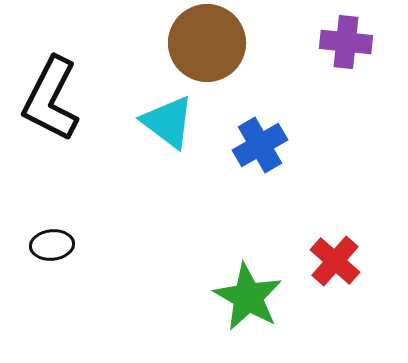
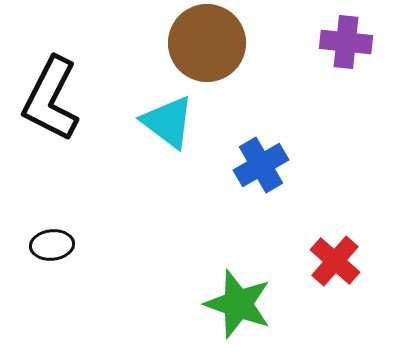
blue cross: moved 1 px right, 20 px down
green star: moved 10 px left, 7 px down; rotated 10 degrees counterclockwise
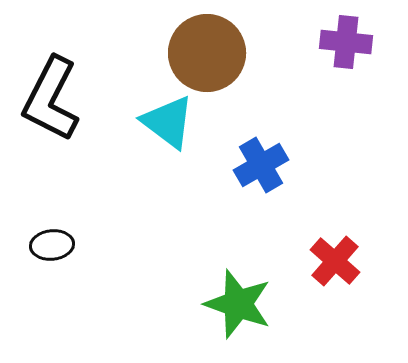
brown circle: moved 10 px down
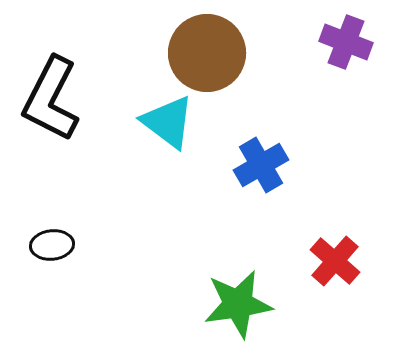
purple cross: rotated 15 degrees clockwise
green star: rotated 28 degrees counterclockwise
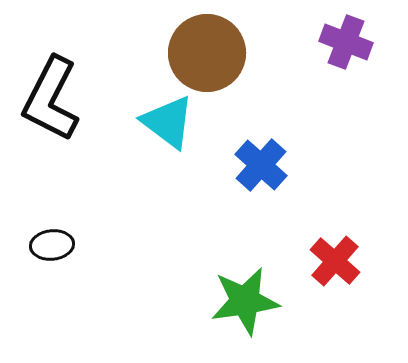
blue cross: rotated 18 degrees counterclockwise
green star: moved 7 px right, 3 px up
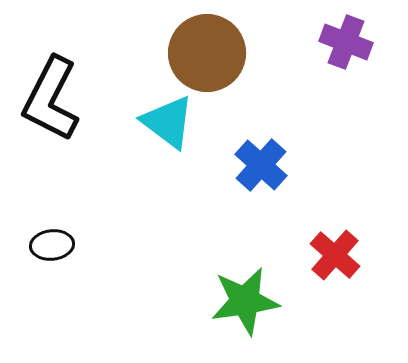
red cross: moved 6 px up
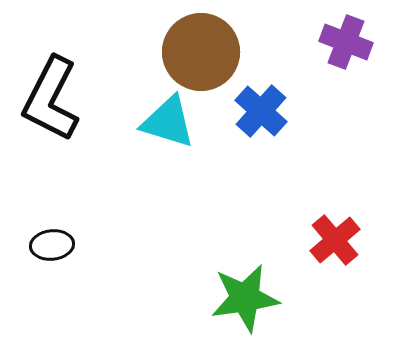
brown circle: moved 6 px left, 1 px up
cyan triangle: rotated 20 degrees counterclockwise
blue cross: moved 54 px up
red cross: moved 15 px up; rotated 9 degrees clockwise
green star: moved 3 px up
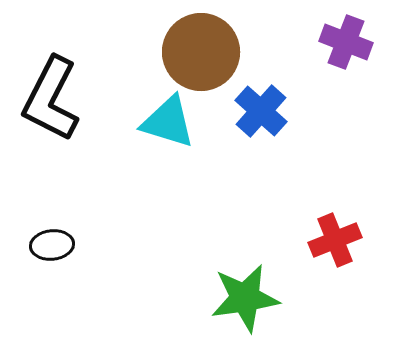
red cross: rotated 18 degrees clockwise
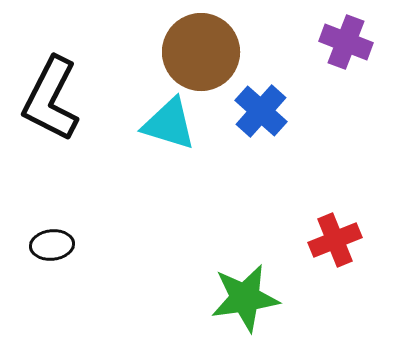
cyan triangle: moved 1 px right, 2 px down
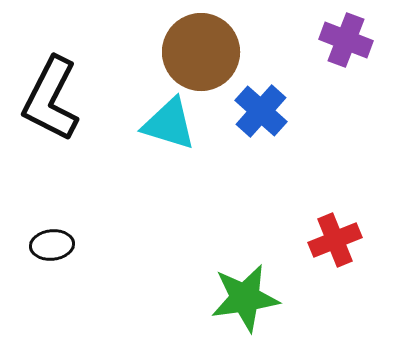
purple cross: moved 2 px up
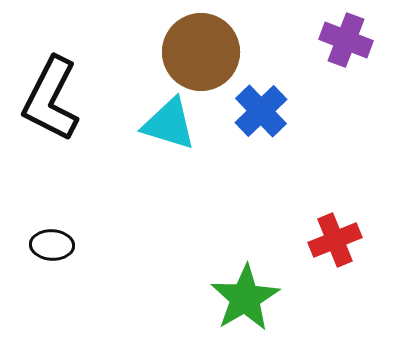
blue cross: rotated 4 degrees clockwise
black ellipse: rotated 9 degrees clockwise
green star: rotated 22 degrees counterclockwise
